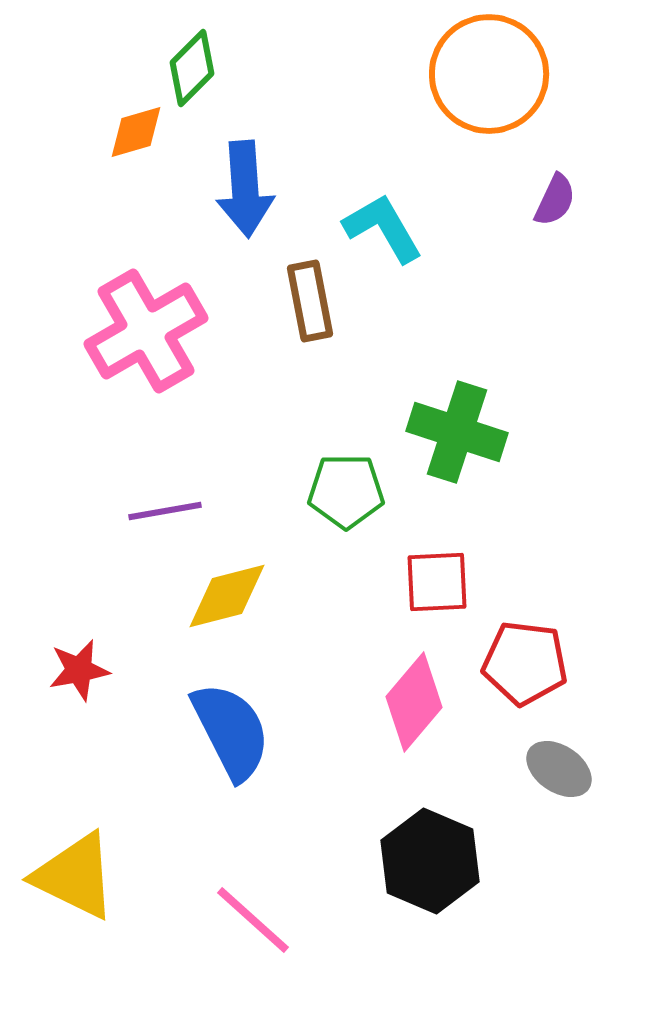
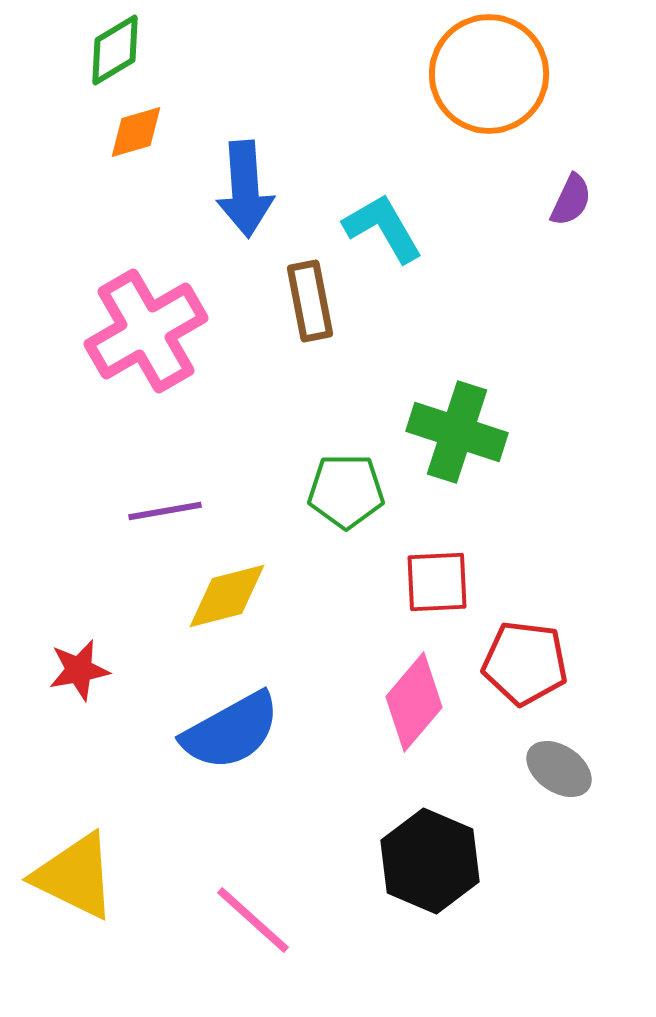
green diamond: moved 77 px left, 18 px up; rotated 14 degrees clockwise
purple semicircle: moved 16 px right
blue semicircle: rotated 88 degrees clockwise
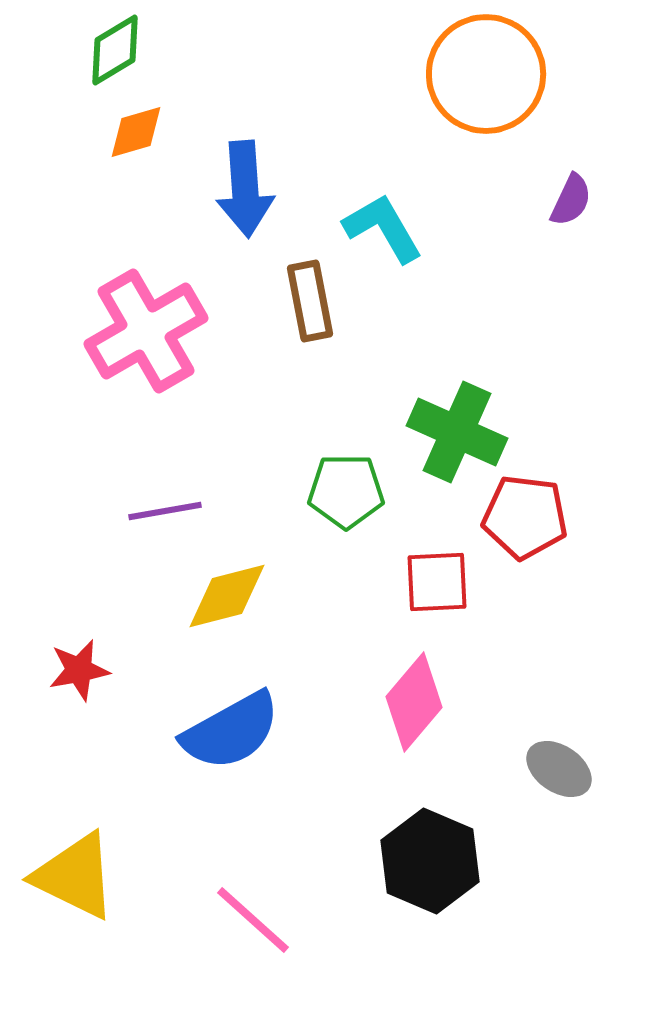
orange circle: moved 3 px left
green cross: rotated 6 degrees clockwise
red pentagon: moved 146 px up
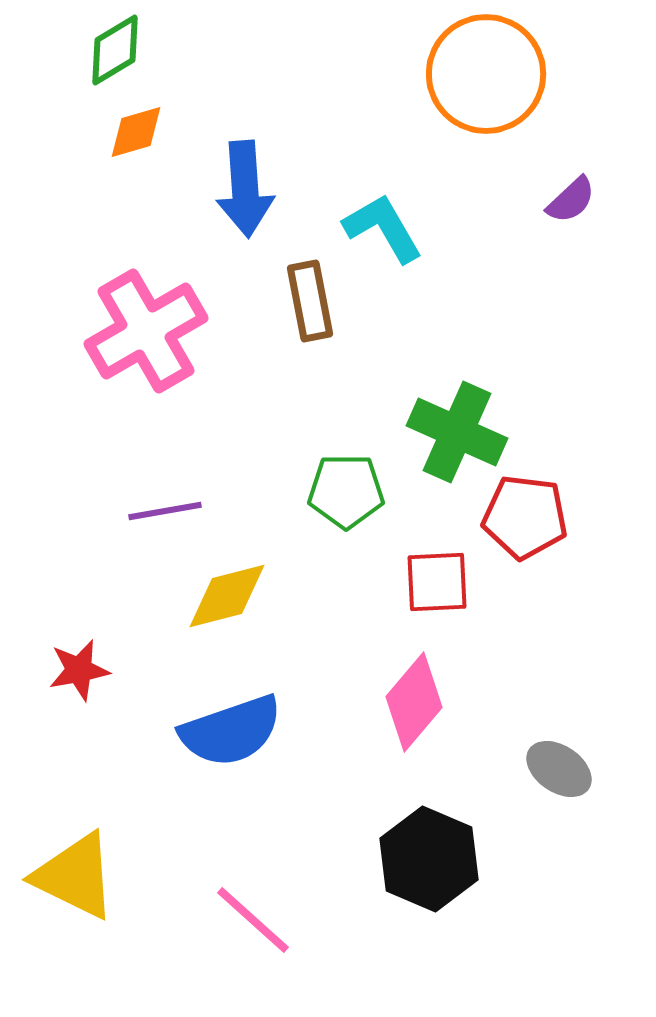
purple semicircle: rotated 22 degrees clockwise
blue semicircle: rotated 10 degrees clockwise
black hexagon: moved 1 px left, 2 px up
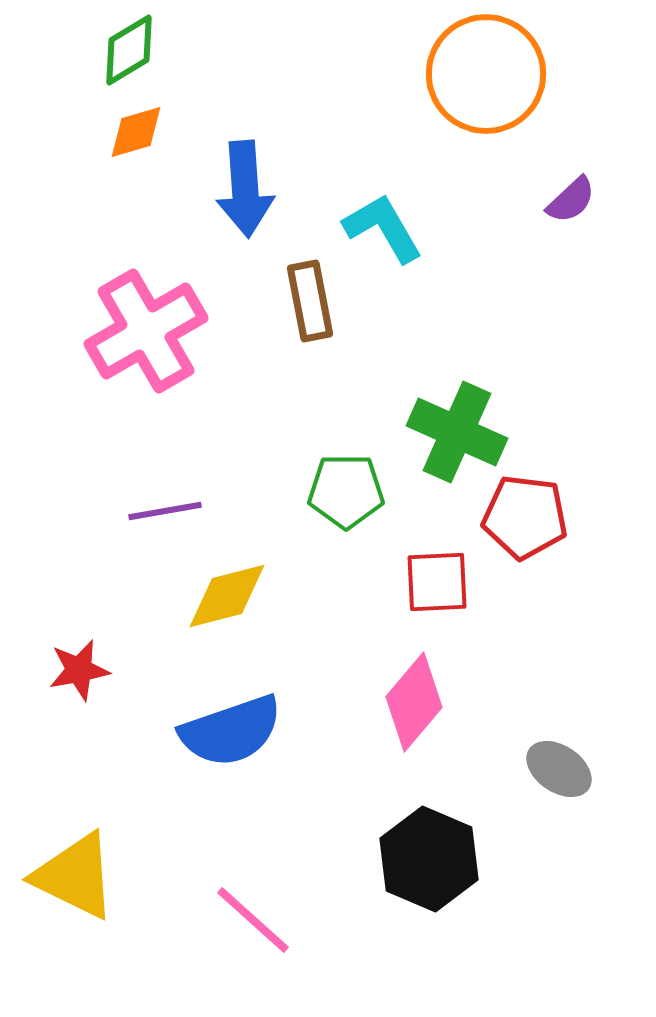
green diamond: moved 14 px right
